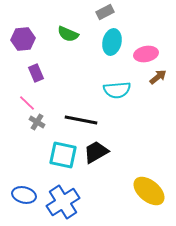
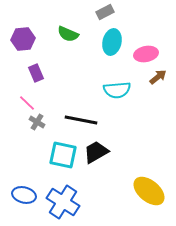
blue cross: rotated 24 degrees counterclockwise
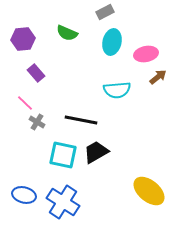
green semicircle: moved 1 px left, 1 px up
purple rectangle: rotated 18 degrees counterclockwise
pink line: moved 2 px left
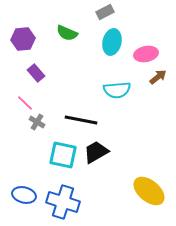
blue cross: rotated 16 degrees counterclockwise
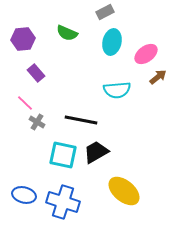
pink ellipse: rotated 25 degrees counterclockwise
yellow ellipse: moved 25 px left
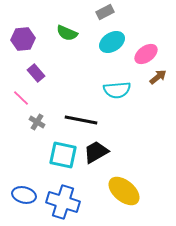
cyan ellipse: rotated 45 degrees clockwise
pink line: moved 4 px left, 5 px up
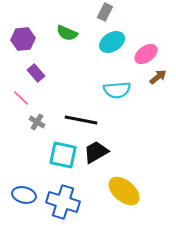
gray rectangle: rotated 36 degrees counterclockwise
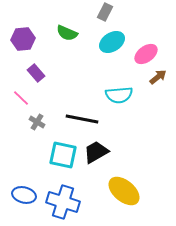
cyan semicircle: moved 2 px right, 5 px down
black line: moved 1 px right, 1 px up
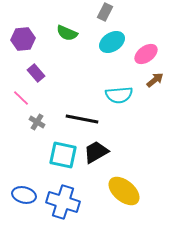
brown arrow: moved 3 px left, 3 px down
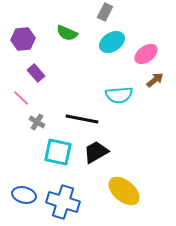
cyan square: moved 5 px left, 3 px up
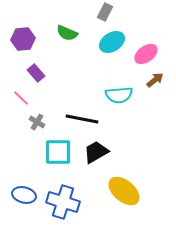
cyan square: rotated 12 degrees counterclockwise
